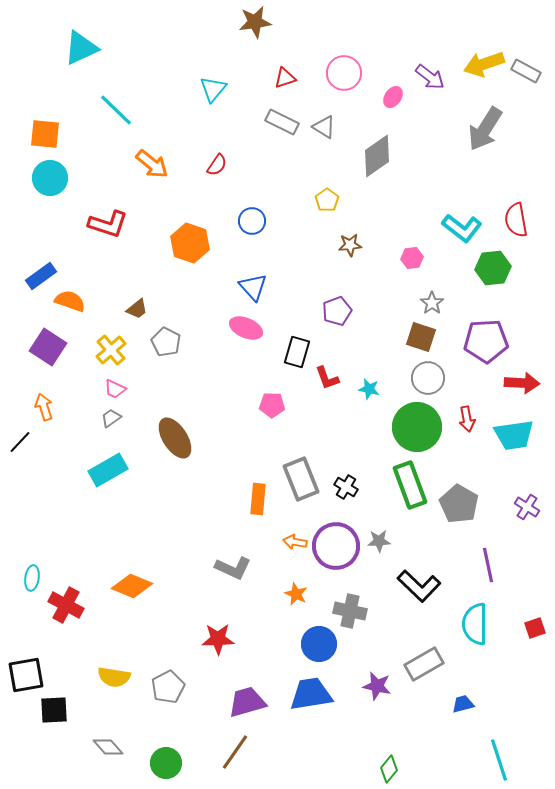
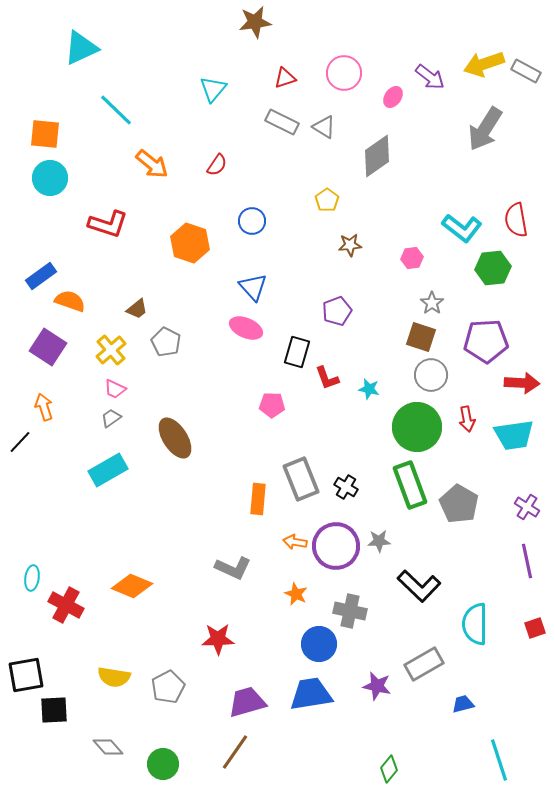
gray circle at (428, 378): moved 3 px right, 3 px up
purple line at (488, 565): moved 39 px right, 4 px up
green circle at (166, 763): moved 3 px left, 1 px down
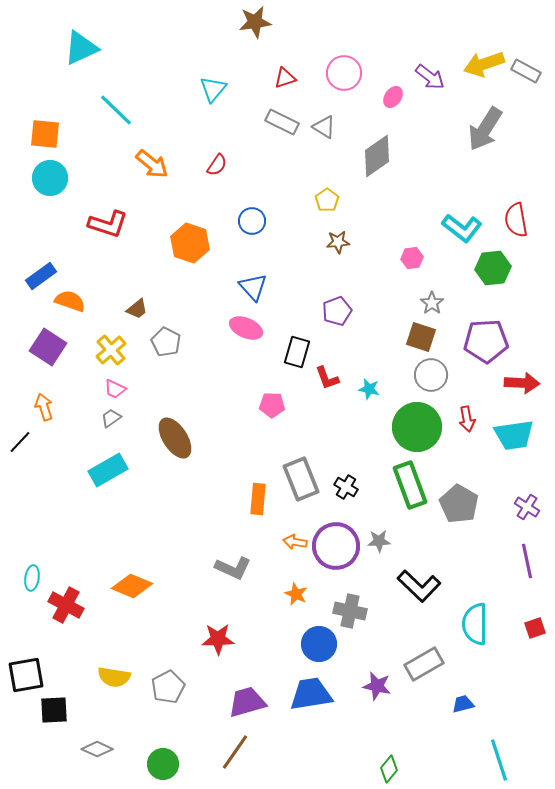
brown star at (350, 245): moved 12 px left, 3 px up
gray diamond at (108, 747): moved 11 px left, 2 px down; rotated 24 degrees counterclockwise
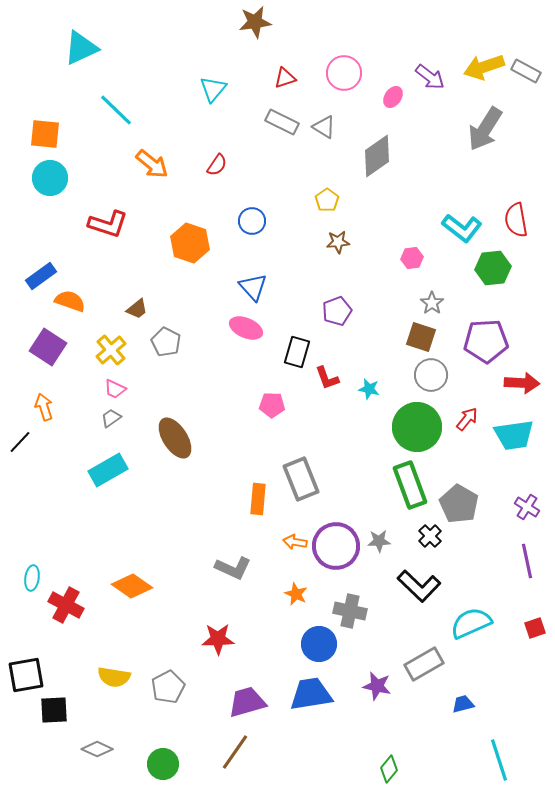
yellow arrow at (484, 64): moved 3 px down
red arrow at (467, 419): rotated 130 degrees counterclockwise
black cross at (346, 487): moved 84 px right, 49 px down; rotated 15 degrees clockwise
orange diamond at (132, 586): rotated 12 degrees clockwise
cyan semicircle at (475, 624): moved 4 px left, 1 px up; rotated 66 degrees clockwise
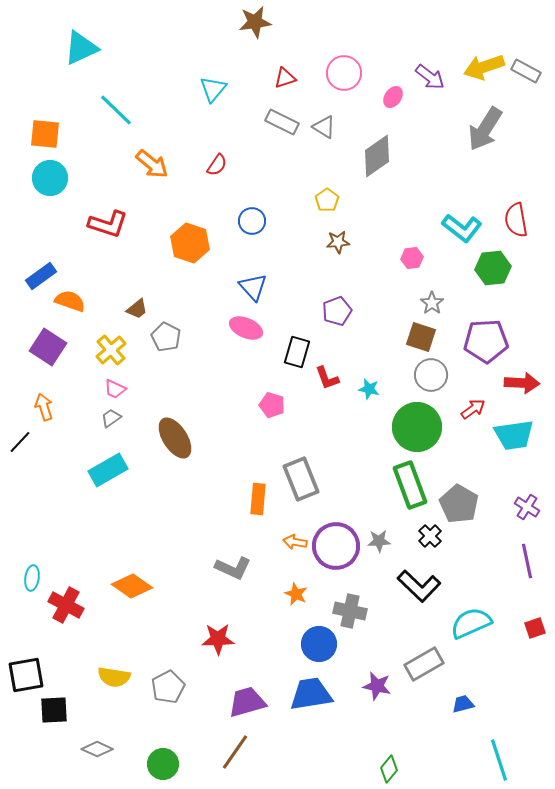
gray pentagon at (166, 342): moved 5 px up
pink pentagon at (272, 405): rotated 15 degrees clockwise
red arrow at (467, 419): moved 6 px right, 10 px up; rotated 15 degrees clockwise
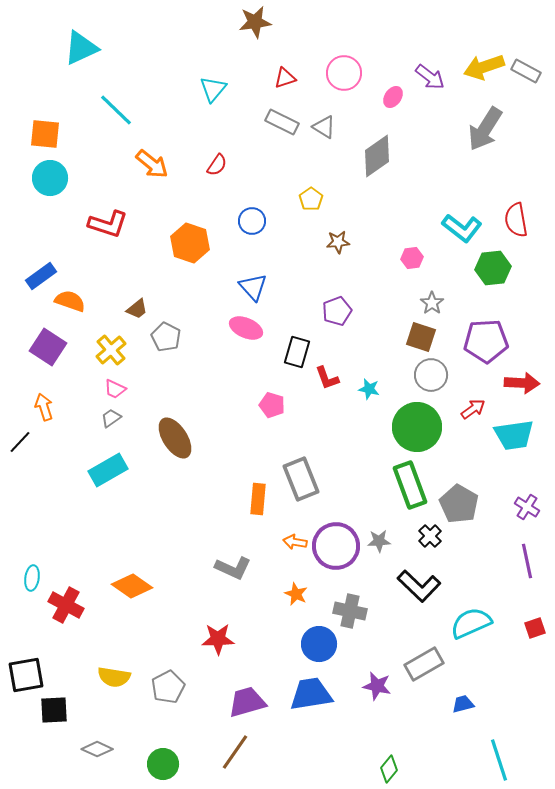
yellow pentagon at (327, 200): moved 16 px left, 1 px up
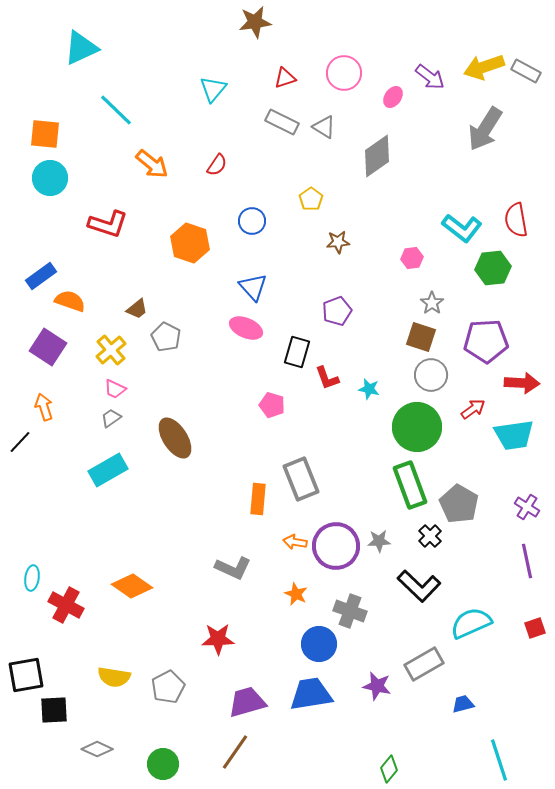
gray cross at (350, 611): rotated 8 degrees clockwise
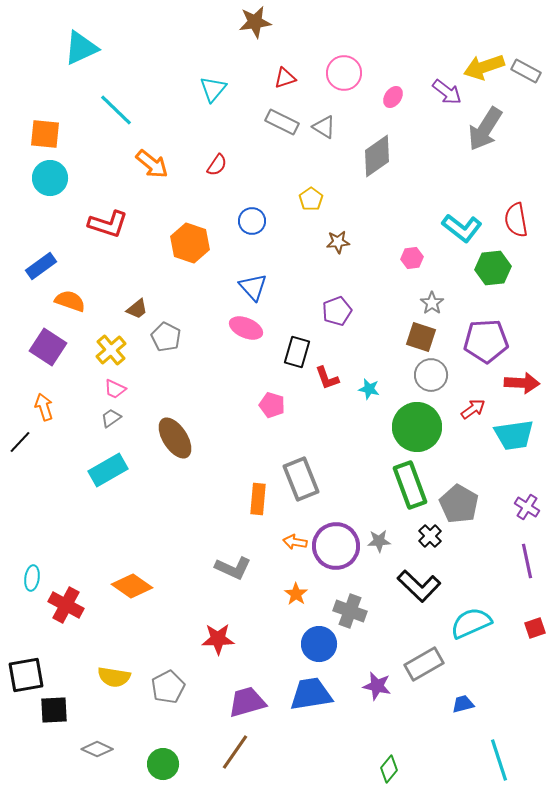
purple arrow at (430, 77): moved 17 px right, 15 px down
blue rectangle at (41, 276): moved 10 px up
orange star at (296, 594): rotated 10 degrees clockwise
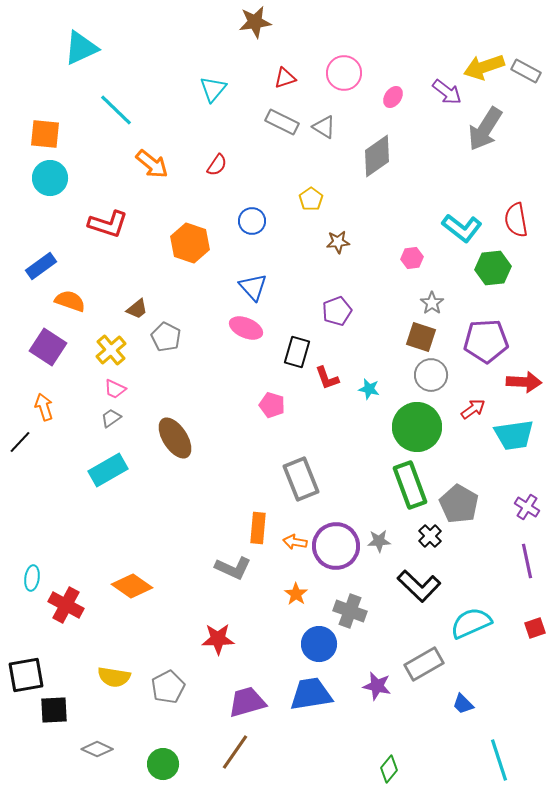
red arrow at (522, 383): moved 2 px right, 1 px up
orange rectangle at (258, 499): moved 29 px down
blue trapezoid at (463, 704): rotated 120 degrees counterclockwise
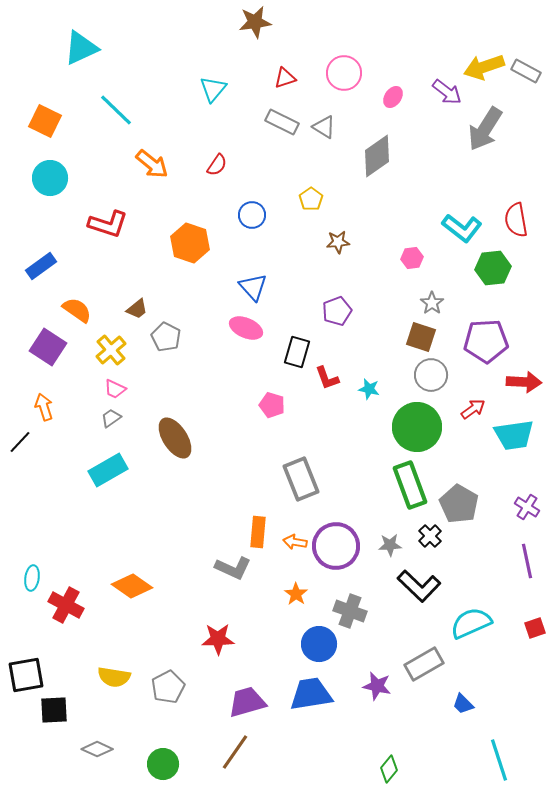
orange square at (45, 134): moved 13 px up; rotated 20 degrees clockwise
blue circle at (252, 221): moved 6 px up
orange semicircle at (70, 301): moved 7 px right, 9 px down; rotated 16 degrees clockwise
orange rectangle at (258, 528): moved 4 px down
gray star at (379, 541): moved 11 px right, 4 px down
